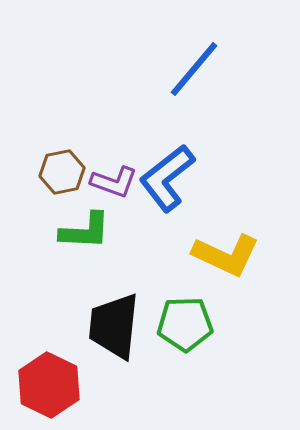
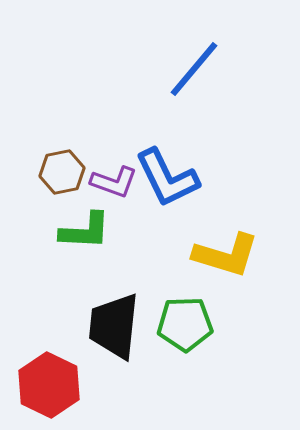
blue L-shape: rotated 78 degrees counterclockwise
yellow L-shape: rotated 8 degrees counterclockwise
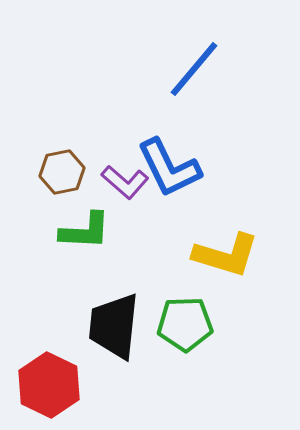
blue L-shape: moved 2 px right, 10 px up
purple L-shape: moved 11 px right; rotated 21 degrees clockwise
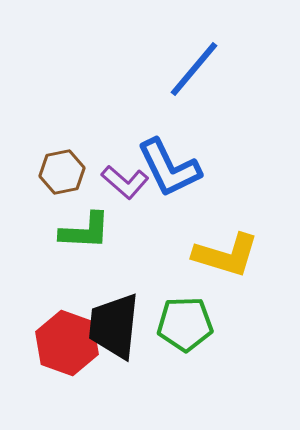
red hexagon: moved 18 px right, 42 px up; rotated 6 degrees counterclockwise
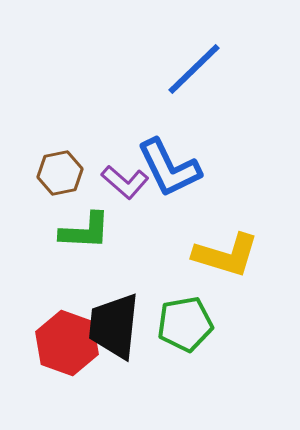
blue line: rotated 6 degrees clockwise
brown hexagon: moved 2 px left, 1 px down
green pentagon: rotated 8 degrees counterclockwise
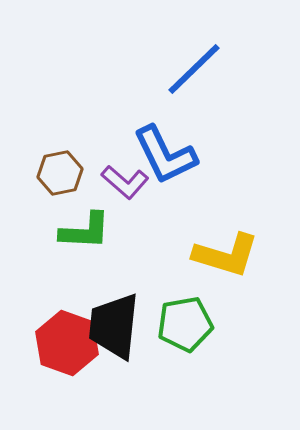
blue L-shape: moved 4 px left, 13 px up
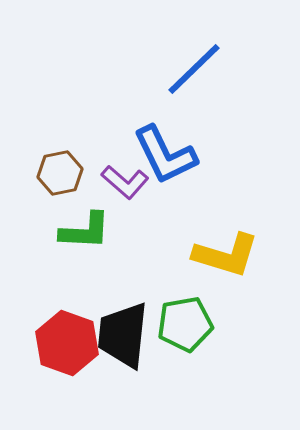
black trapezoid: moved 9 px right, 9 px down
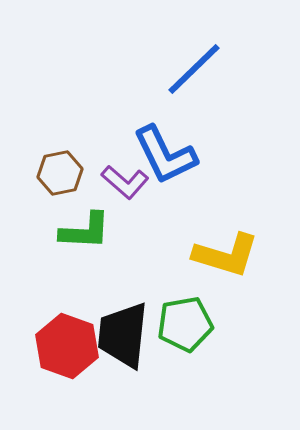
red hexagon: moved 3 px down
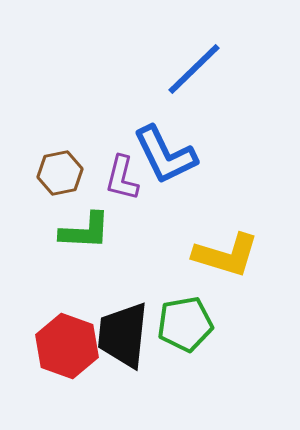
purple L-shape: moved 3 px left, 4 px up; rotated 63 degrees clockwise
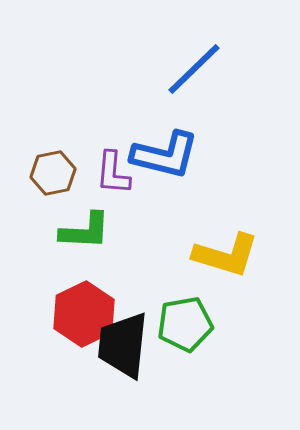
blue L-shape: rotated 50 degrees counterclockwise
brown hexagon: moved 7 px left
purple L-shape: moved 9 px left, 5 px up; rotated 9 degrees counterclockwise
black trapezoid: moved 10 px down
red hexagon: moved 17 px right, 32 px up; rotated 14 degrees clockwise
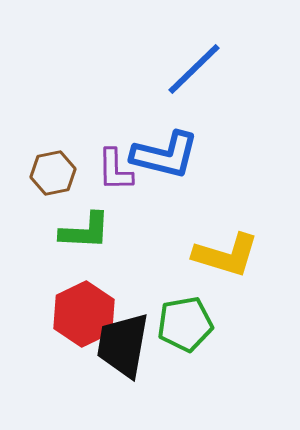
purple L-shape: moved 2 px right, 3 px up; rotated 6 degrees counterclockwise
black trapezoid: rotated 4 degrees clockwise
